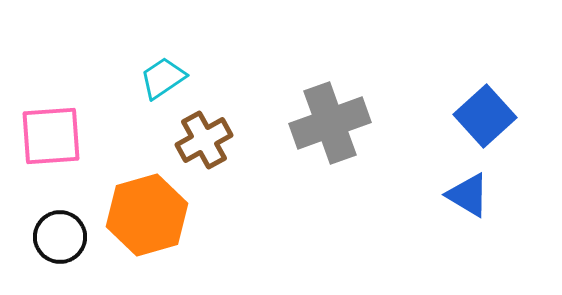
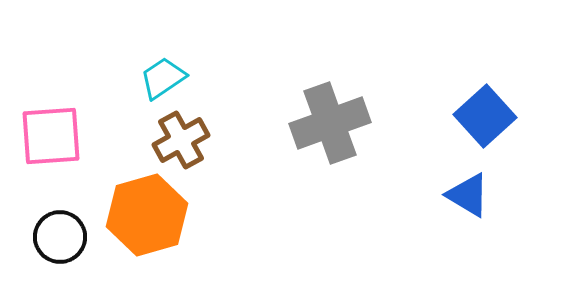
brown cross: moved 23 px left
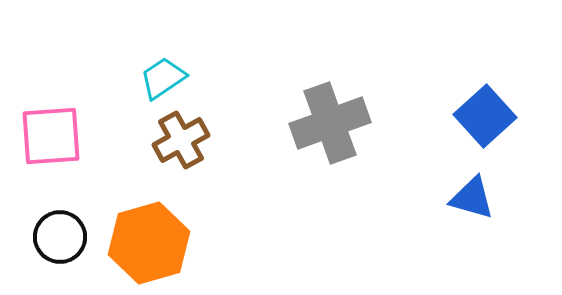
blue triangle: moved 4 px right, 3 px down; rotated 15 degrees counterclockwise
orange hexagon: moved 2 px right, 28 px down
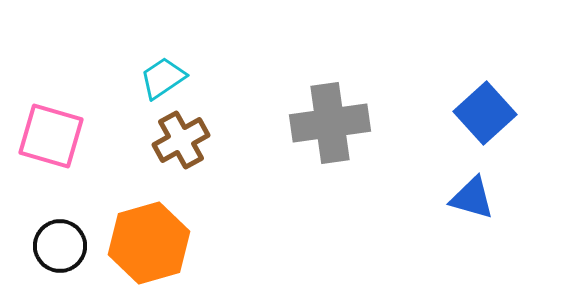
blue square: moved 3 px up
gray cross: rotated 12 degrees clockwise
pink square: rotated 20 degrees clockwise
black circle: moved 9 px down
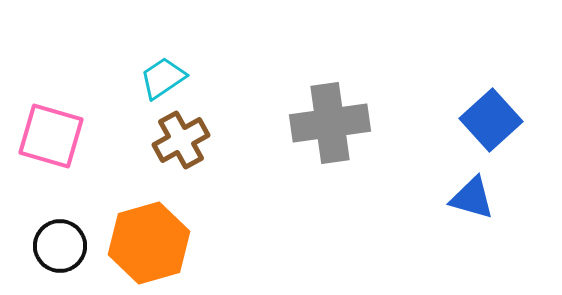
blue square: moved 6 px right, 7 px down
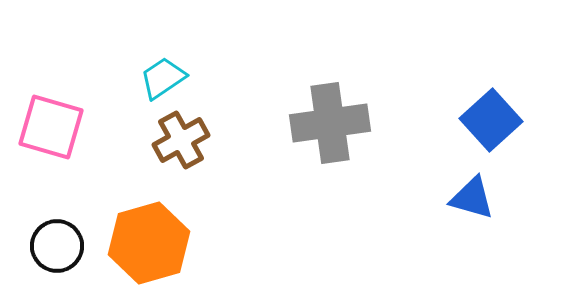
pink square: moved 9 px up
black circle: moved 3 px left
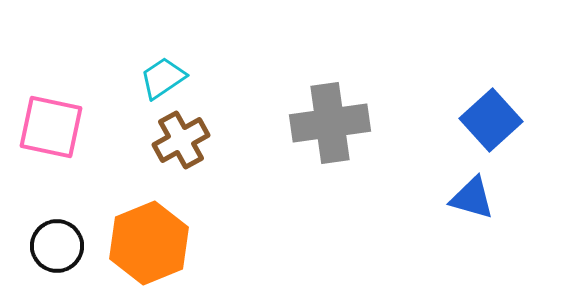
pink square: rotated 4 degrees counterclockwise
orange hexagon: rotated 6 degrees counterclockwise
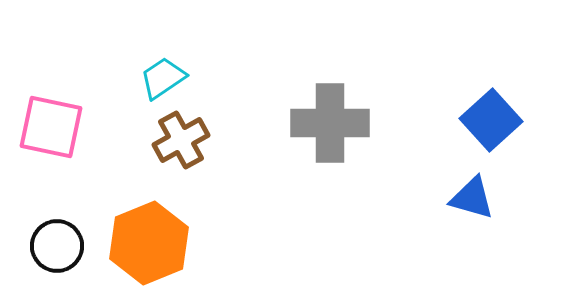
gray cross: rotated 8 degrees clockwise
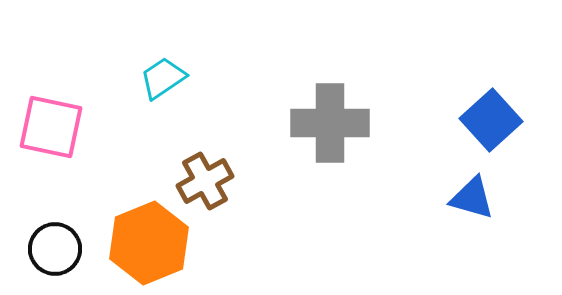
brown cross: moved 24 px right, 41 px down
black circle: moved 2 px left, 3 px down
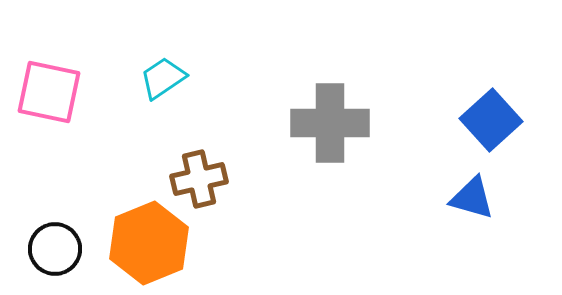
pink square: moved 2 px left, 35 px up
brown cross: moved 6 px left, 2 px up; rotated 16 degrees clockwise
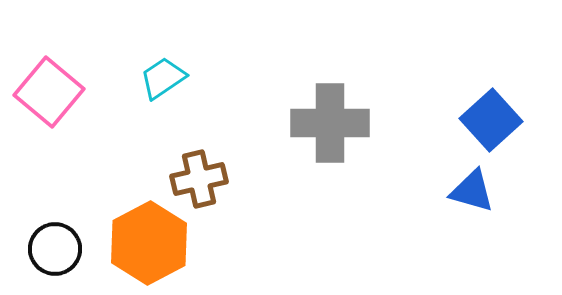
pink square: rotated 28 degrees clockwise
blue triangle: moved 7 px up
orange hexagon: rotated 6 degrees counterclockwise
